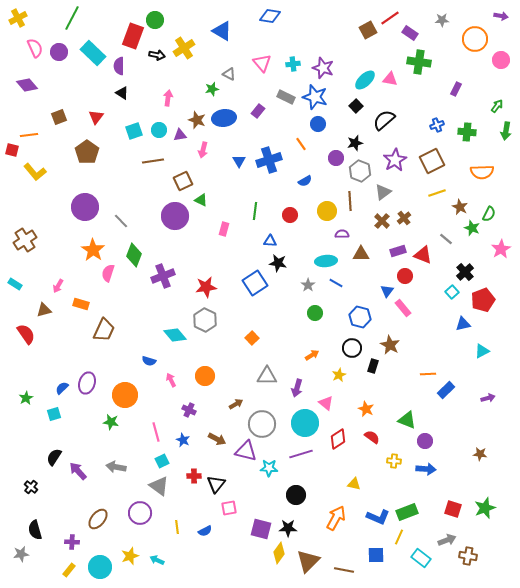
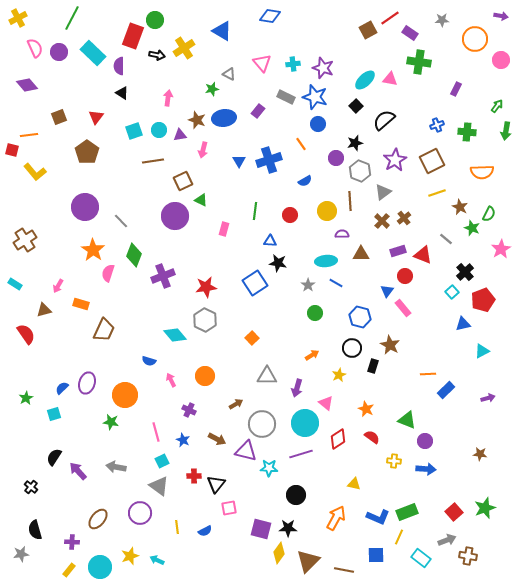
red square at (453, 509): moved 1 px right, 3 px down; rotated 30 degrees clockwise
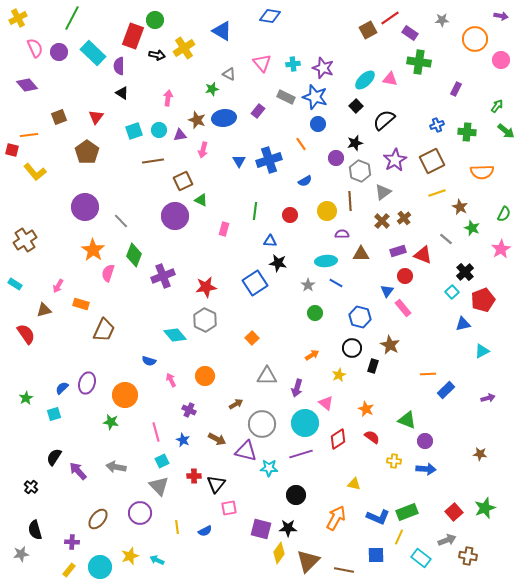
green arrow at (506, 131): rotated 60 degrees counterclockwise
green semicircle at (489, 214): moved 15 px right
gray triangle at (159, 486): rotated 10 degrees clockwise
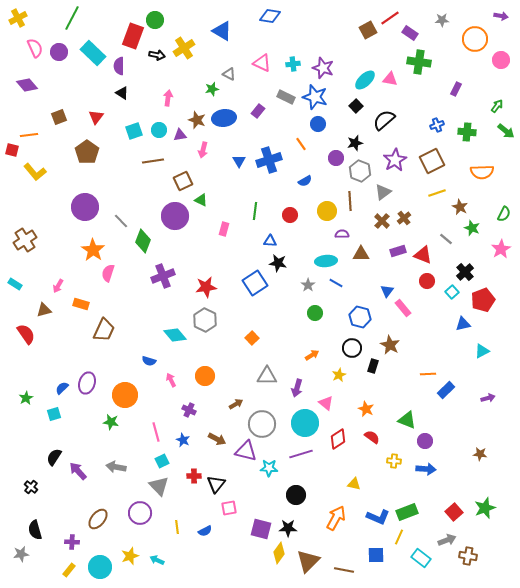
pink triangle at (262, 63): rotated 24 degrees counterclockwise
green diamond at (134, 255): moved 9 px right, 14 px up
red circle at (405, 276): moved 22 px right, 5 px down
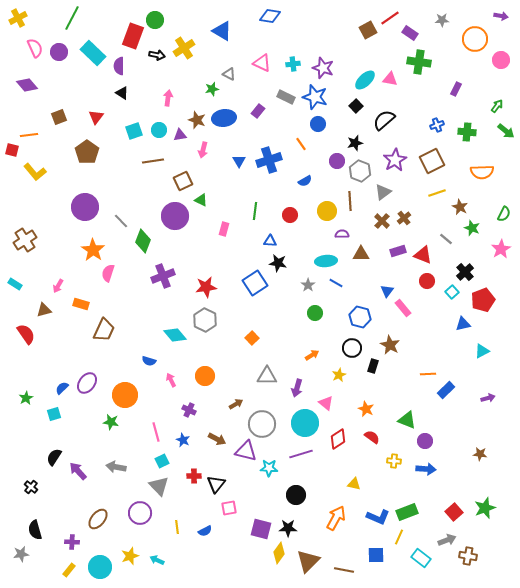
purple circle at (336, 158): moved 1 px right, 3 px down
purple ellipse at (87, 383): rotated 20 degrees clockwise
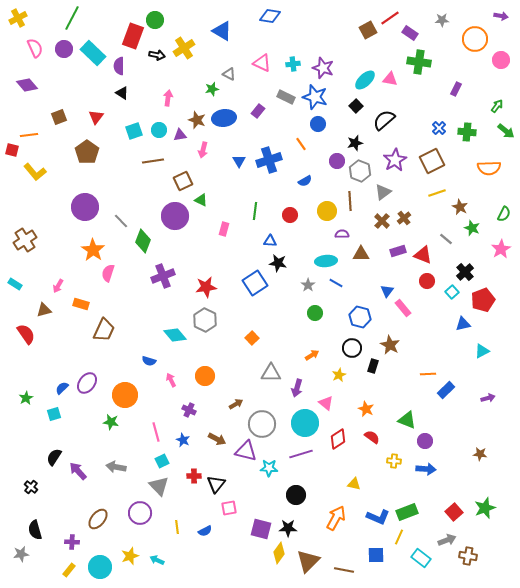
purple circle at (59, 52): moved 5 px right, 3 px up
blue cross at (437, 125): moved 2 px right, 3 px down; rotated 24 degrees counterclockwise
orange semicircle at (482, 172): moved 7 px right, 4 px up
gray triangle at (267, 376): moved 4 px right, 3 px up
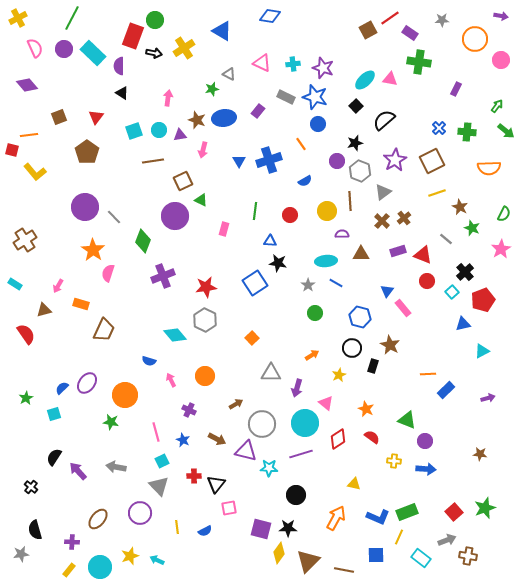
black arrow at (157, 55): moved 3 px left, 2 px up
gray line at (121, 221): moved 7 px left, 4 px up
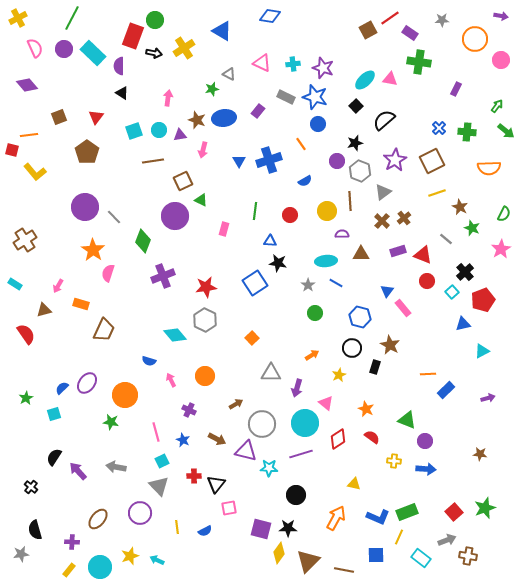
black rectangle at (373, 366): moved 2 px right, 1 px down
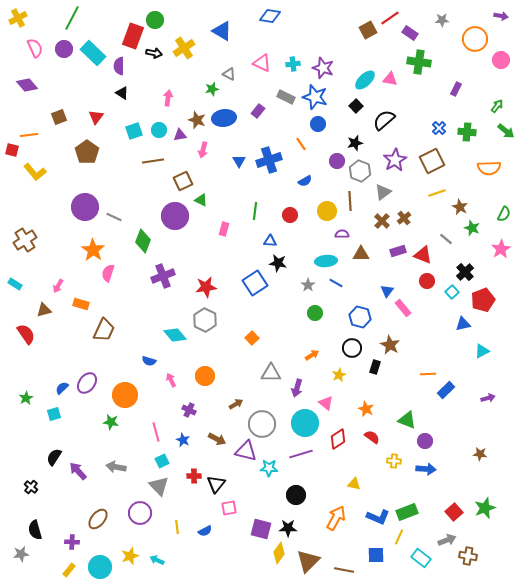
gray line at (114, 217): rotated 21 degrees counterclockwise
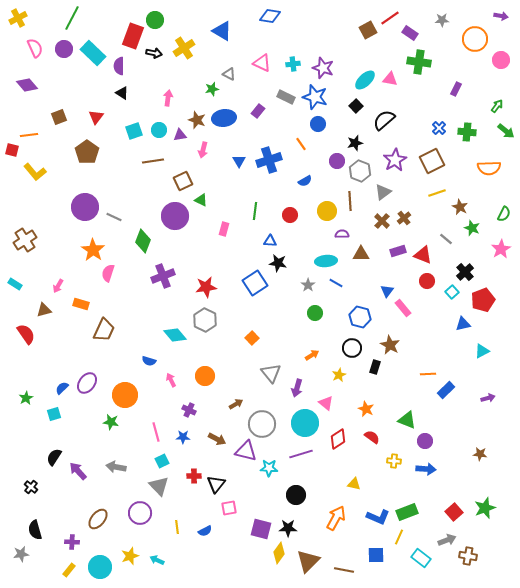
gray triangle at (271, 373): rotated 50 degrees clockwise
blue star at (183, 440): moved 3 px up; rotated 24 degrees counterclockwise
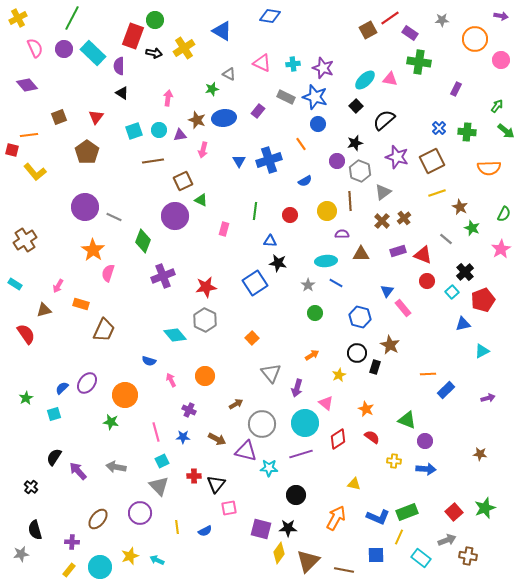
purple star at (395, 160): moved 2 px right, 3 px up; rotated 25 degrees counterclockwise
black circle at (352, 348): moved 5 px right, 5 px down
